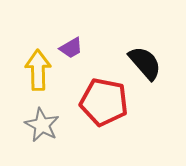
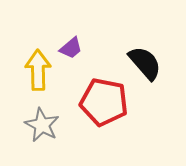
purple trapezoid: rotated 10 degrees counterclockwise
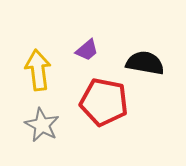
purple trapezoid: moved 16 px right, 2 px down
black semicircle: rotated 39 degrees counterclockwise
yellow arrow: rotated 6 degrees counterclockwise
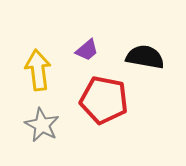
black semicircle: moved 6 px up
red pentagon: moved 2 px up
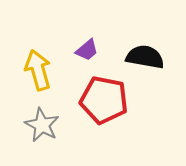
yellow arrow: rotated 9 degrees counterclockwise
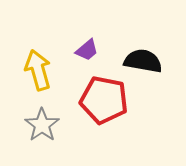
black semicircle: moved 2 px left, 4 px down
gray star: rotated 8 degrees clockwise
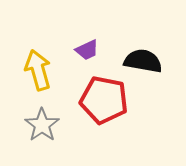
purple trapezoid: rotated 15 degrees clockwise
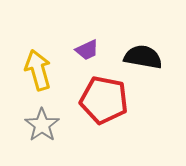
black semicircle: moved 4 px up
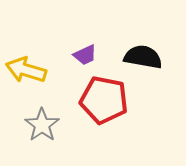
purple trapezoid: moved 2 px left, 5 px down
yellow arrow: moved 12 px left; rotated 57 degrees counterclockwise
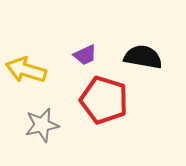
red pentagon: rotated 6 degrees clockwise
gray star: rotated 24 degrees clockwise
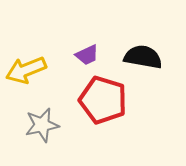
purple trapezoid: moved 2 px right
yellow arrow: rotated 39 degrees counterclockwise
red pentagon: moved 1 px left
